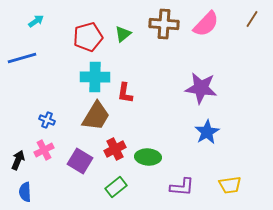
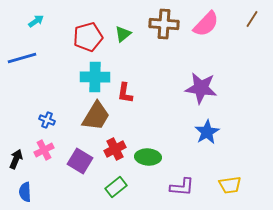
black arrow: moved 2 px left, 1 px up
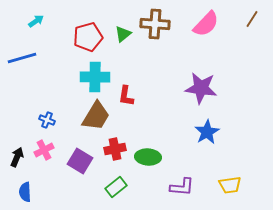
brown cross: moved 9 px left
red L-shape: moved 1 px right, 3 px down
red cross: rotated 15 degrees clockwise
black arrow: moved 1 px right, 2 px up
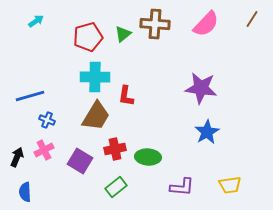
blue line: moved 8 px right, 38 px down
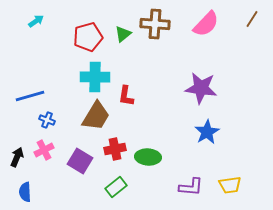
purple L-shape: moved 9 px right
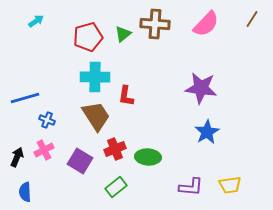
blue line: moved 5 px left, 2 px down
brown trapezoid: rotated 64 degrees counterclockwise
red cross: rotated 10 degrees counterclockwise
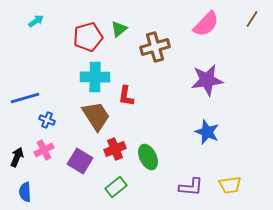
brown cross: moved 23 px down; rotated 20 degrees counterclockwise
green triangle: moved 4 px left, 5 px up
purple star: moved 6 px right, 8 px up; rotated 16 degrees counterclockwise
blue star: rotated 20 degrees counterclockwise
green ellipse: rotated 60 degrees clockwise
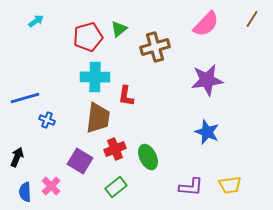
brown trapezoid: moved 2 px right, 2 px down; rotated 40 degrees clockwise
pink cross: moved 7 px right, 36 px down; rotated 18 degrees counterclockwise
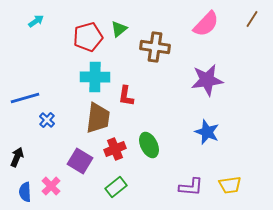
brown cross: rotated 24 degrees clockwise
blue cross: rotated 21 degrees clockwise
green ellipse: moved 1 px right, 12 px up
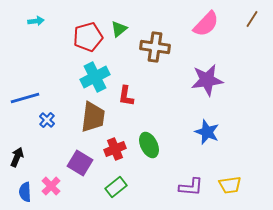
cyan arrow: rotated 28 degrees clockwise
cyan cross: rotated 28 degrees counterclockwise
brown trapezoid: moved 5 px left, 1 px up
purple square: moved 2 px down
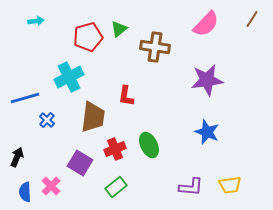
cyan cross: moved 26 px left
